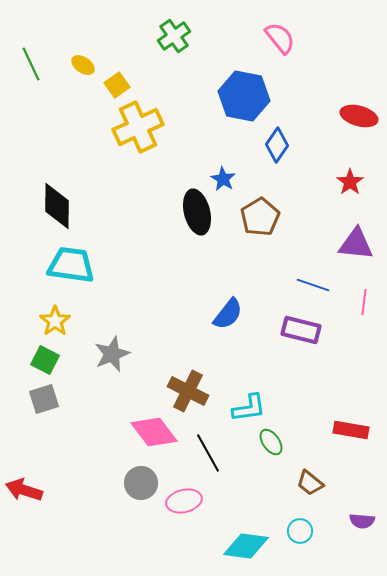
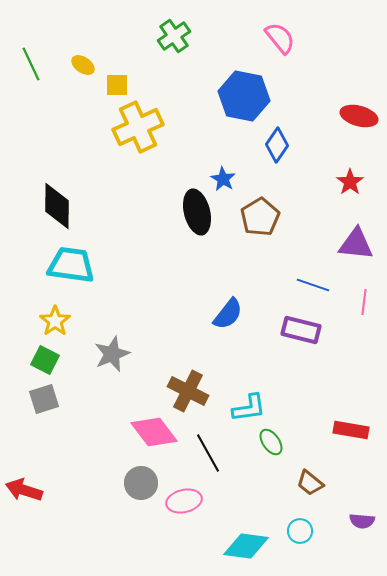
yellow square: rotated 35 degrees clockwise
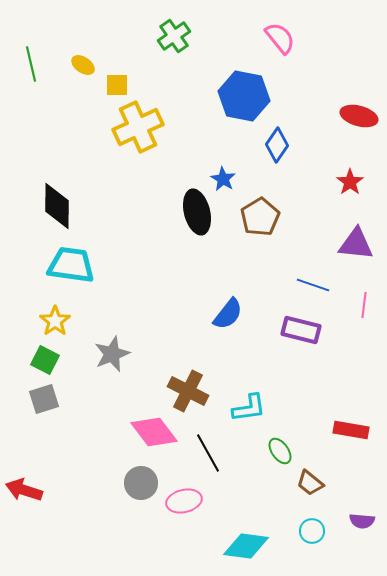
green line: rotated 12 degrees clockwise
pink line: moved 3 px down
green ellipse: moved 9 px right, 9 px down
cyan circle: moved 12 px right
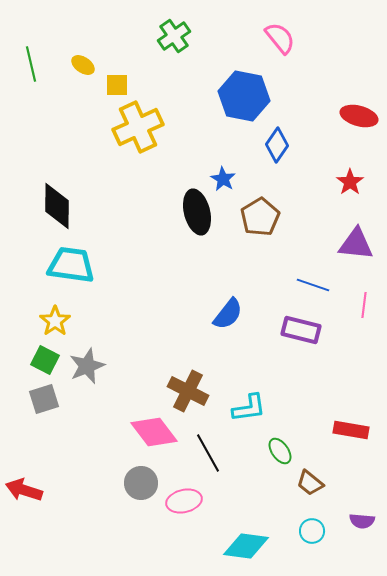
gray star: moved 25 px left, 12 px down
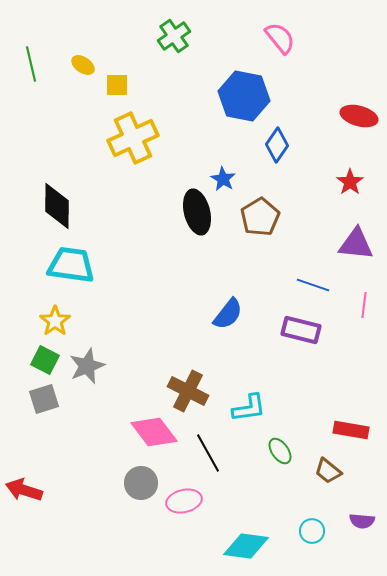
yellow cross: moved 5 px left, 11 px down
brown trapezoid: moved 18 px right, 12 px up
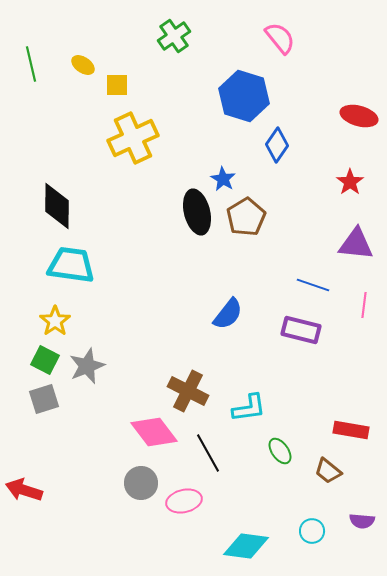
blue hexagon: rotated 6 degrees clockwise
brown pentagon: moved 14 px left
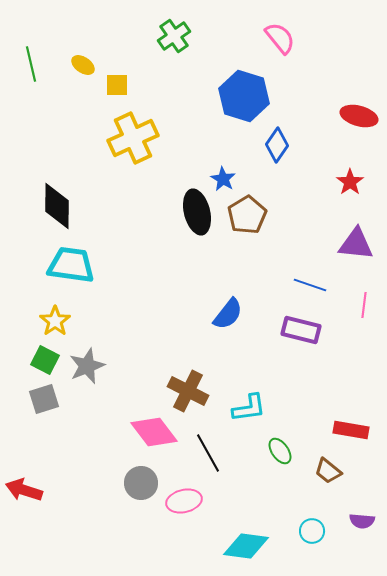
brown pentagon: moved 1 px right, 2 px up
blue line: moved 3 px left
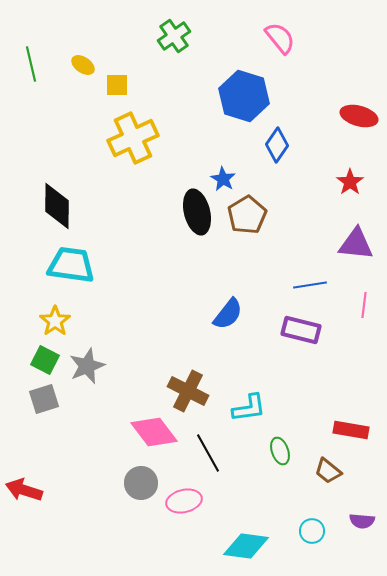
blue line: rotated 28 degrees counterclockwise
green ellipse: rotated 16 degrees clockwise
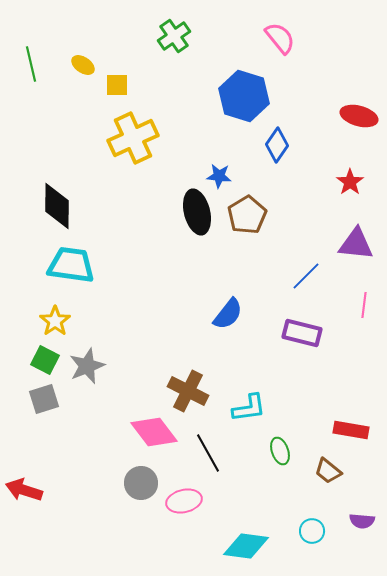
blue star: moved 4 px left, 3 px up; rotated 25 degrees counterclockwise
blue line: moved 4 px left, 9 px up; rotated 36 degrees counterclockwise
purple rectangle: moved 1 px right, 3 px down
